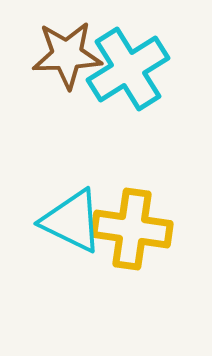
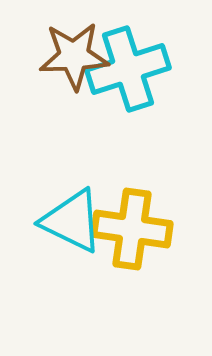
brown star: moved 7 px right, 1 px down
cyan cross: rotated 14 degrees clockwise
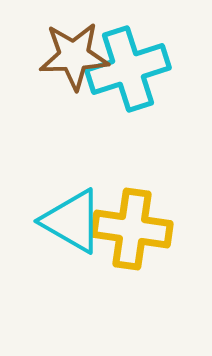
cyan triangle: rotated 4 degrees clockwise
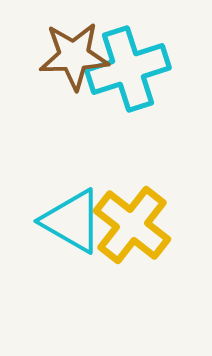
yellow cross: moved 4 px up; rotated 30 degrees clockwise
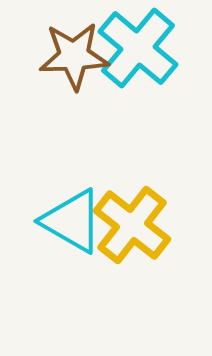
cyan cross: moved 10 px right, 21 px up; rotated 32 degrees counterclockwise
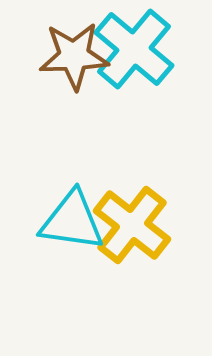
cyan cross: moved 4 px left, 1 px down
cyan triangle: rotated 22 degrees counterclockwise
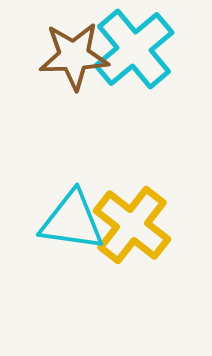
cyan cross: rotated 10 degrees clockwise
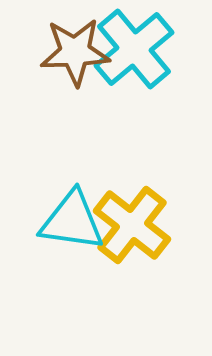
brown star: moved 1 px right, 4 px up
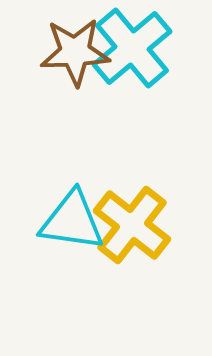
cyan cross: moved 2 px left, 1 px up
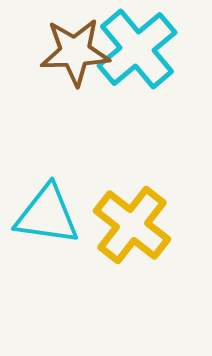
cyan cross: moved 5 px right, 1 px down
cyan triangle: moved 25 px left, 6 px up
